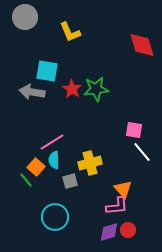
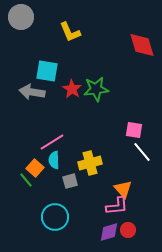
gray circle: moved 4 px left
orange square: moved 1 px left, 1 px down
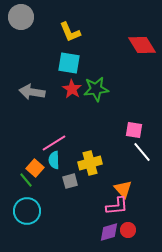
red diamond: rotated 16 degrees counterclockwise
cyan square: moved 22 px right, 8 px up
pink line: moved 2 px right, 1 px down
cyan circle: moved 28 px left, 6 px up
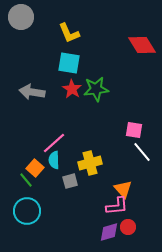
yellow L-shape: moved 1 px left, 1 px down
pink line: rotated 10 degrees counterclockwise
red circle: moved 3 px up
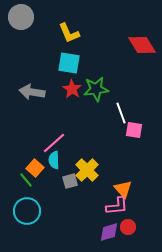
white line: moved 21 px left, 39 px up; rotated 20 degrees clockwise
yellow cross: moved 3 px left, 7 px down; rotated 30 degrees counterclockwise
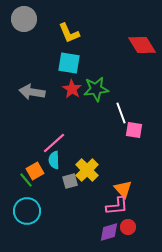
gray circle: moved 3 px right, 2 px down
orange square: moved 3 px down; rotated 18 degrees clockwise
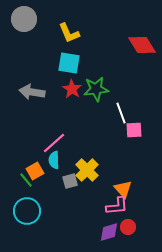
pink square: rotated 12 degrees counterclockwise
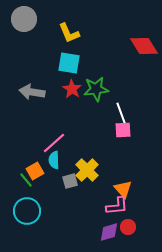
red diamond: moved 2 px right, 1 px down
pink square: moved 11 px left
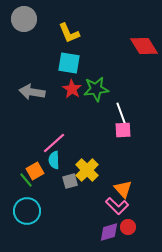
pink L-shape: rotated 50 degrees clockwise
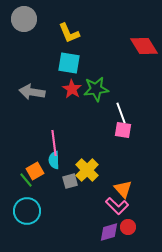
pink square: rotated 12 degrees clockwise
pink line: rotated 55 degrees counterclockwise
